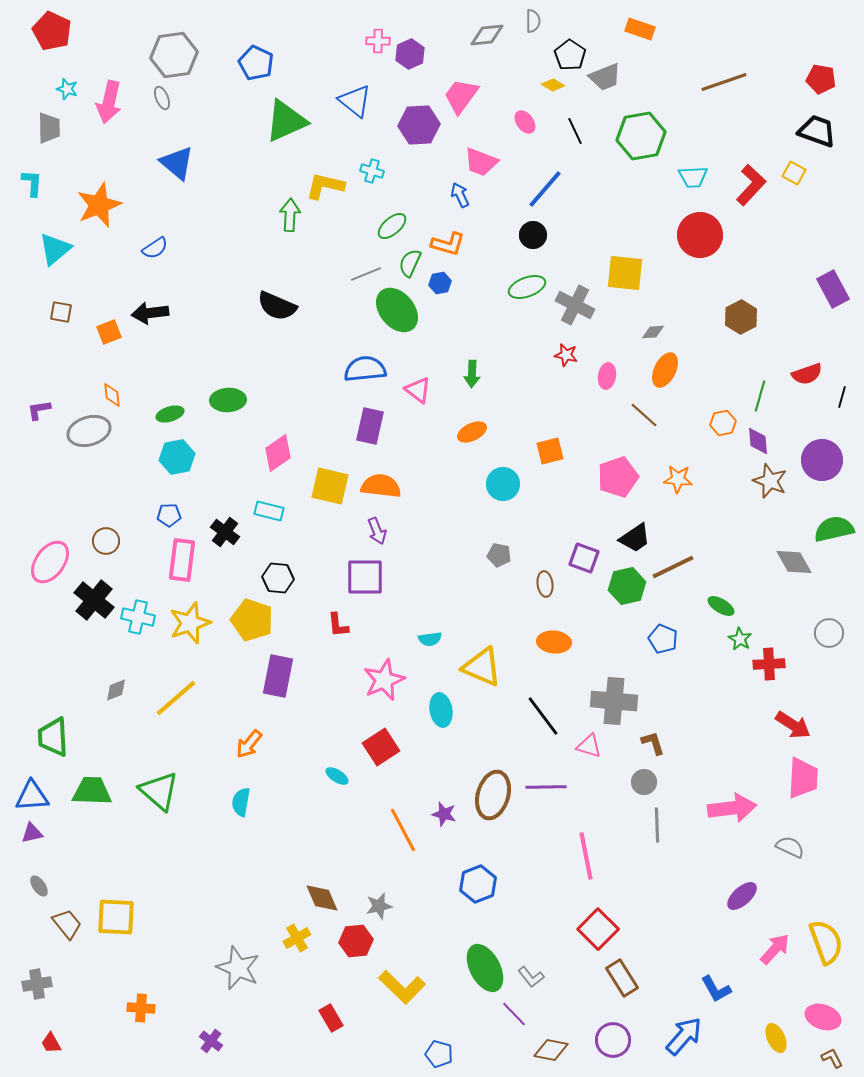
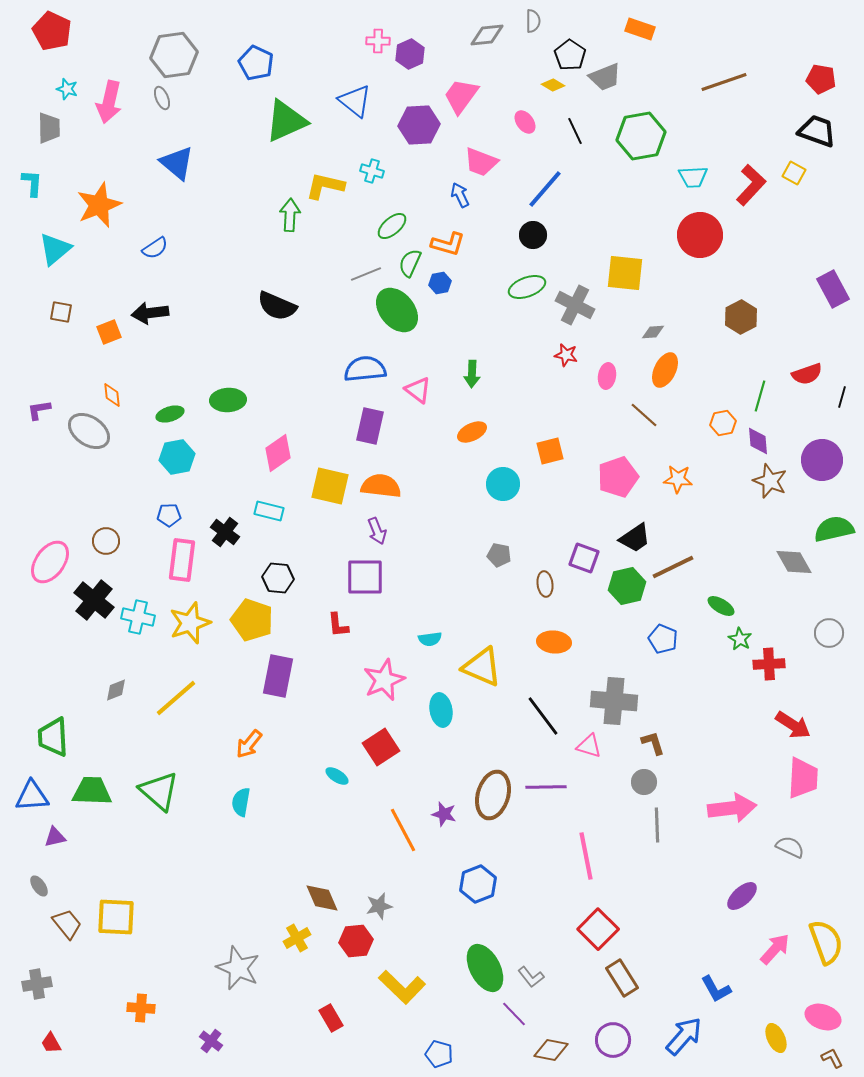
gray ellipse at (89, 431): rotated 51 degrees clockwise
purple triangle at (32, 833): moved 23 px right, 4 px down
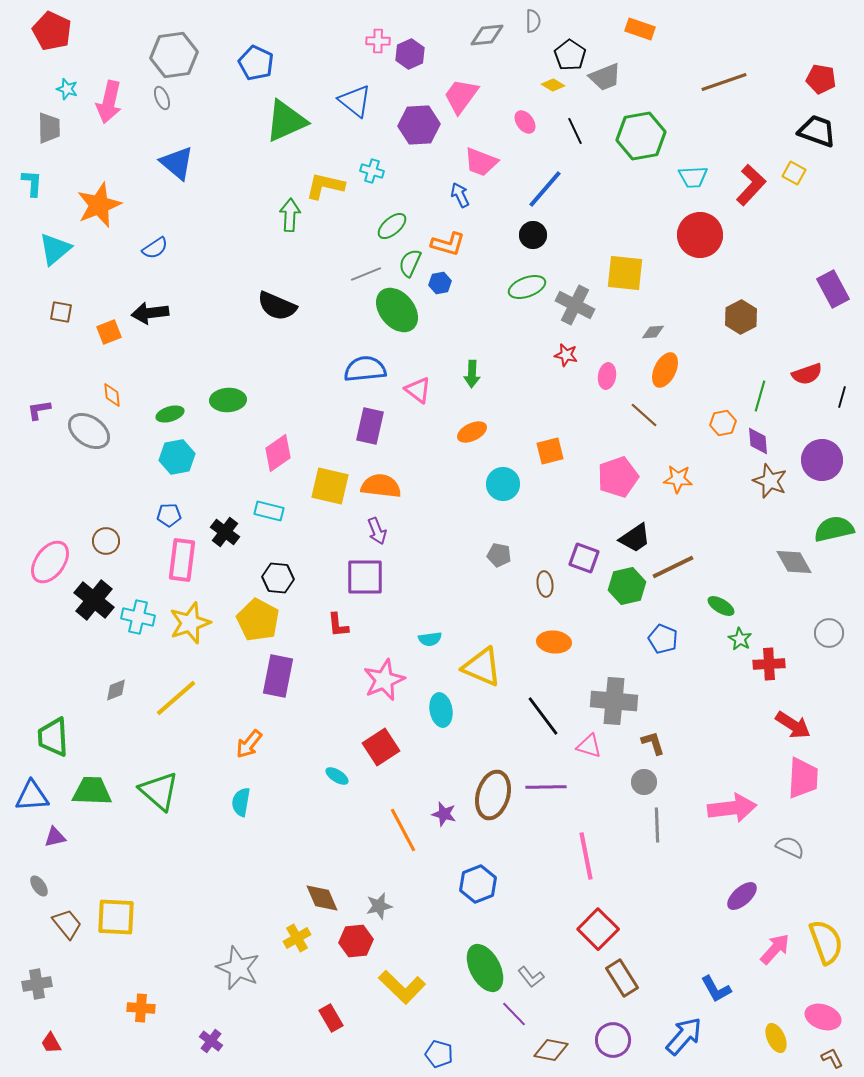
yellow pentagon at (252, 620): moved 6 px right; rotated 9 degrees clockwise
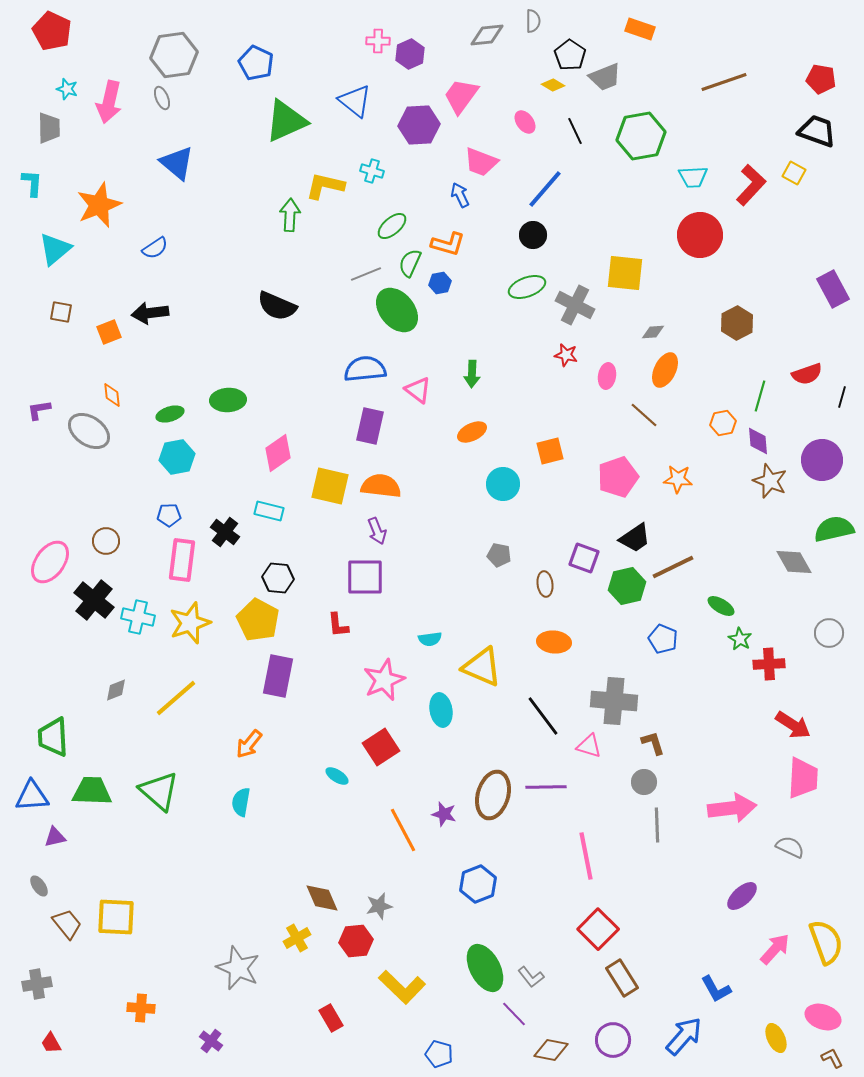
brown hexagon at (741, 317): moved 4 px left, 6 px down
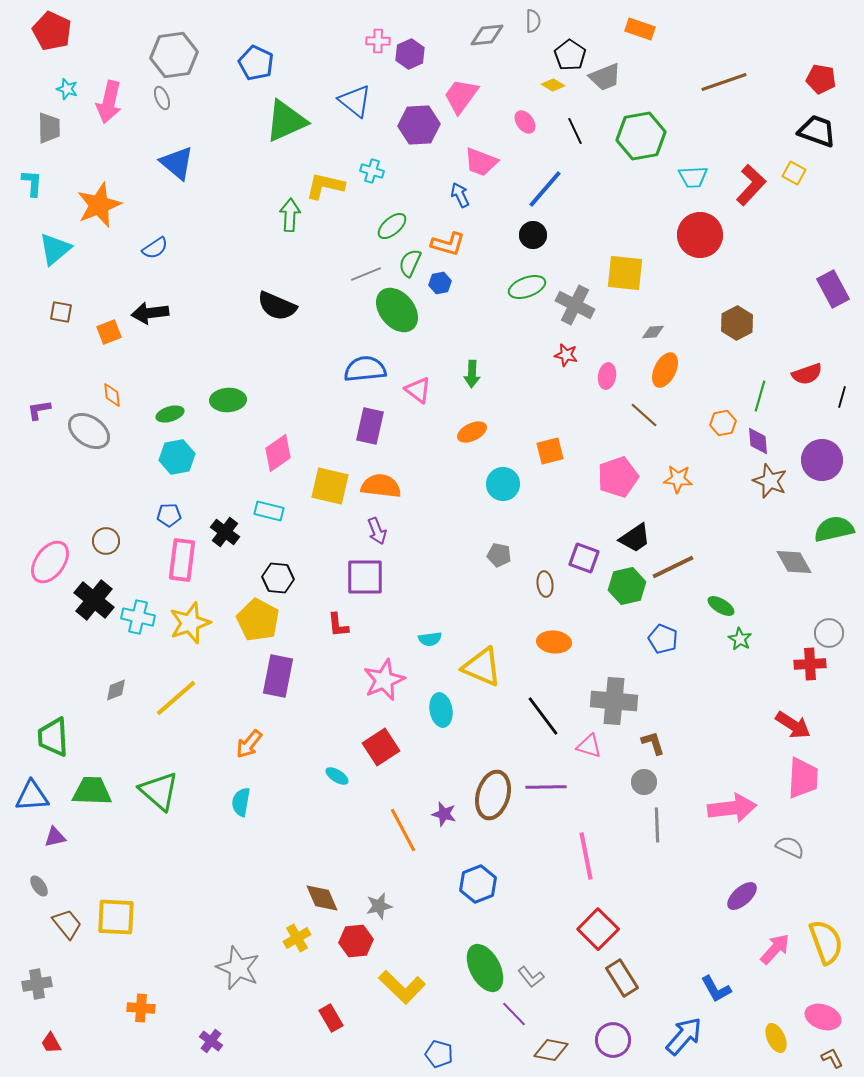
red cross at (769, 664): moved 41 px right
